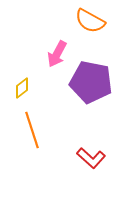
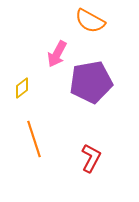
purple pentagon: rotated 21 degrees counterclockwise
orange line: moved 2 px right, 9 px down
red L-shape: rotated 104 degrees counterclockwise
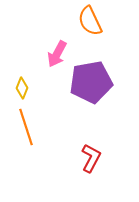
orange semicircle: rotated 36 degrees clockwise
yellow diamond: rotated 30 degrees counterclockwise
orange line: moved 8 px left, 12 px up
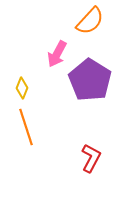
orange semicircle: rotated 112 degrees counterclockwise
purple pentagon: moved 1 px left, 2 px up; rotated 30 degrees counterclockwise
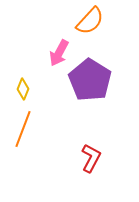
pink arrow: moved 2 px right, 1 px up
yellow diamond: moved 1 px right, 1 px down
orange line: moved 3 px left, 2 px down; rotated 39 degrees clockwise
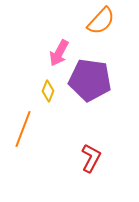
orange semicircle: moved 11 px right
purple pentagon: rotated 24 degrees counterclockwise
yellow diamond: moved 25 px right, 2 px down
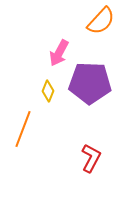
purple pentagon: moved 3 px down; rotated 6 degrees counterclockwise
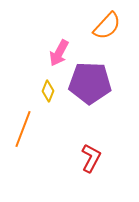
orange semicircle: moved 6 px right, 5 px down
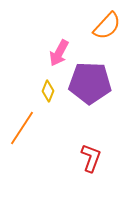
orange line: moved 1 px left, 1 px up; rotated 12 degrees clockwise
red L-shape: rotated 8 degrees counterclockwise
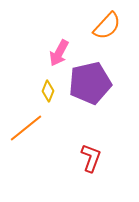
purple pentagon: rotated 15 degrees counterclockwise
orange line: moved 4 px right; rotated 18 degrees clockwise
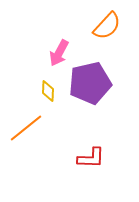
yellow diamond: rotated 20 degrees counterclockwise
red L-shape: rotated 72 degrees clockwise
